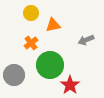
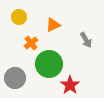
yellow circle: moved 12 px left, 4 px down
orange triangle: rotated 14 degrees counterclockwise
gray arrow: rotated 98 degrees counterclockwise
green circle: moved 1 px left, 1 px up
gray circle: moved 1 px right, 3 px down
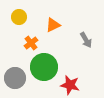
green circle: moved 5 px left, 3 px down
red star: rotated 24 degrees counterclockwise
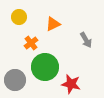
orange triangle: moved 1 px up
green circle: moved 1 px right
gray circle: moved 2 px down
red star: moved 1 px right, 1 px up
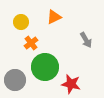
yellow circle: moved 2 px right, 5 px down
orange triangle: moved 1 px right, 7 px up
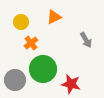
green circle: moved 2 px left, 2 px down
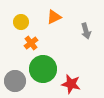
gray arrow: moved 9 px up; rotated 14 degrees clockwise
gray circle: moved 1 px down
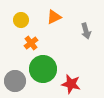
yellow circle: moved 2 px up
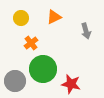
yellow circle: moved 2 px up
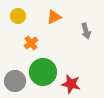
yellow circle: moved 3 px left, 2 px up
green circle: moved 3 px down
